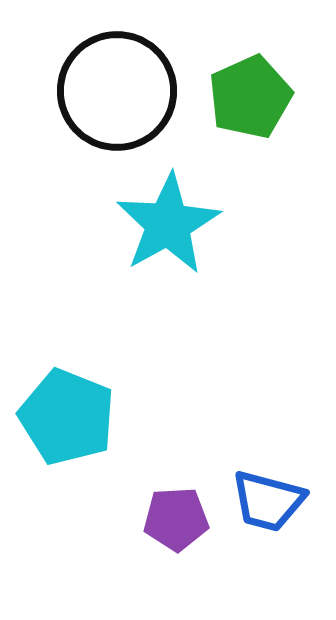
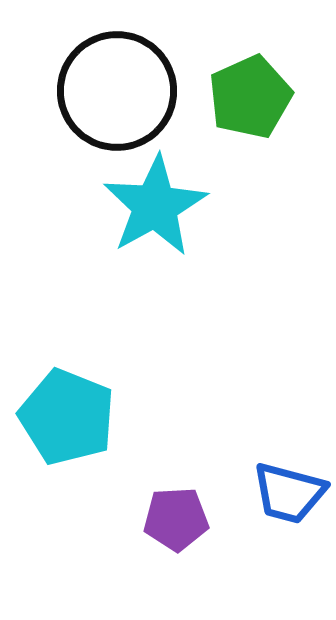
cyan star: moved 13 px left, 18 px up
blue trapezoid: moved 21 px right, 8 px up
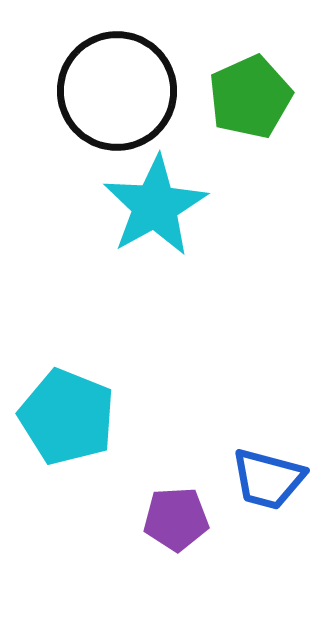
blue trapezoid: moved 21 px left, 14 px up
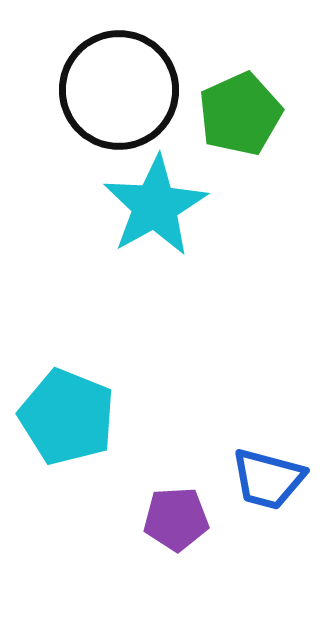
black circle: moved 2 px right, 1 px up
green pentagon: moved 10 px left, 17 px down
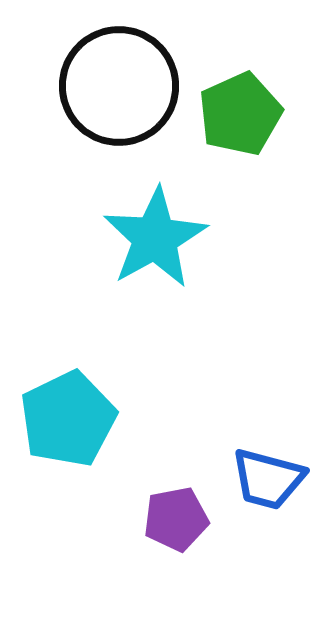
black circle: moved 4 px up
cyan star: moved 32 px down
cyan pentagon: moved 1 px right, 2 px down; rotated 24 degrees clockwise
purple pentagon: rotated 8 degrees counterclockwise
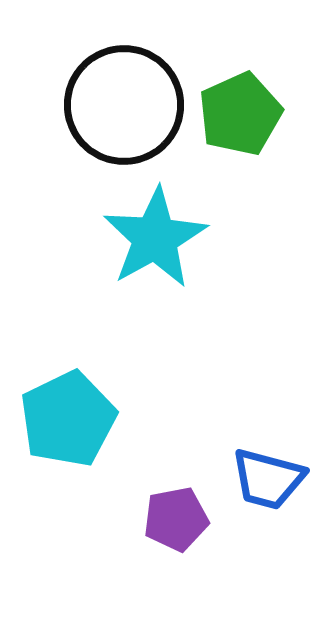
black circle: moved 5 px right, 19 px down
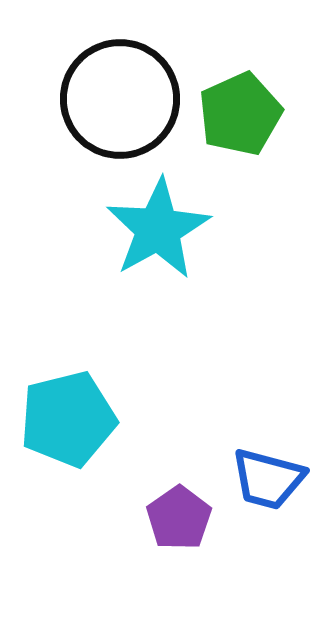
black circle: moved 4 px left, 6 px up
cyan star: moved 3 px right, 9 px up
cyan pentagon: rotated 12 degrees clockwise
purple pentagon: moved 3 px right, 1 px up; rotated 24 degrees counterclockwise
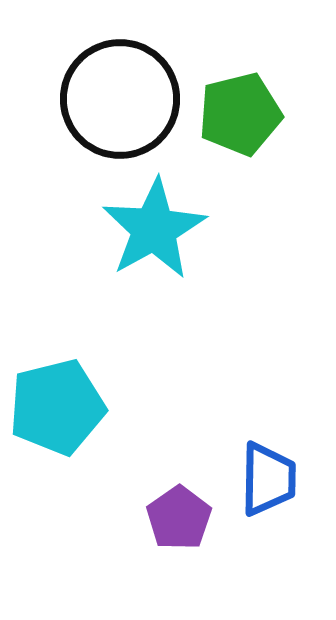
green pentagon: rotated 10 degrees clockwise
cyan star: moved 4 px left
cyan pentagon: moved 11 px left, 12 px up
blue trapezoid: rotated 104 degrees counterclockwise
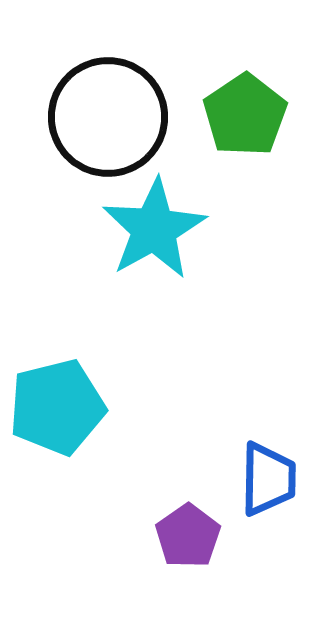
black circle: moved 12 px left, 18 px down
green pentagon: moved 5 px right, 1 px down; rotated 20 degrees counterclockwise
purple pentagon: moved 9 px right, 18 px down
